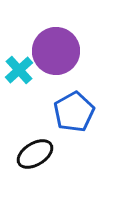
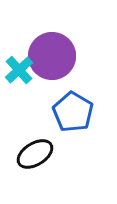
purple circle: moved 4 px left, 5 px down
blue pentagon: moved 1 px left; rotated 12 degrees counterclockwise
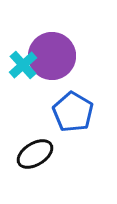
cyan cross: moved 4 px right, 5 px up
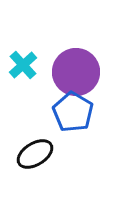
purple circle: moved 24 px right, 16 px down
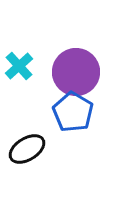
cyan cross: moved 4 px left, 1 px down
black ellipse: moved 8 px left, 5 px up
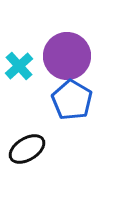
purple circle: moved 9 px left, 16 px up
blue pentagon: moved 1 px left, 12 px up
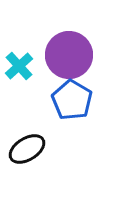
purple circle: moved 2 px right, 1 px up
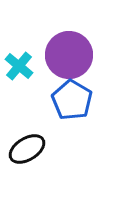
cyan cross: rotated 8 degrees counterclockwise
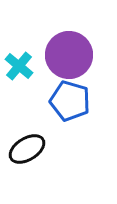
blue pentagon: moved 2 px left, 1 px down; rotated 15 degrees counterclockwise
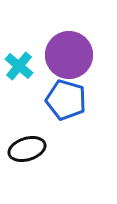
blue pentagon: moved 4 px left, 1 px up
black ellipse: rotated 15 degrees clockwise
